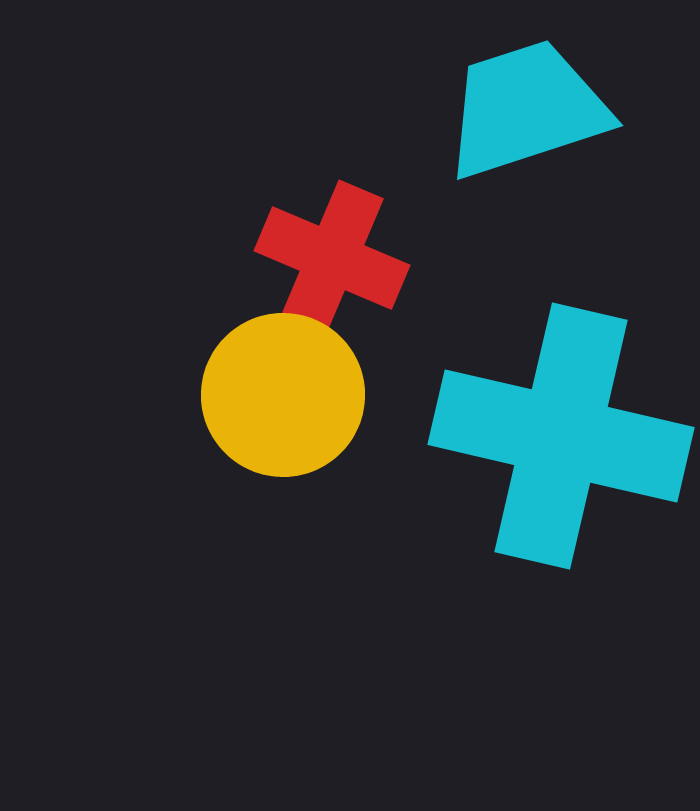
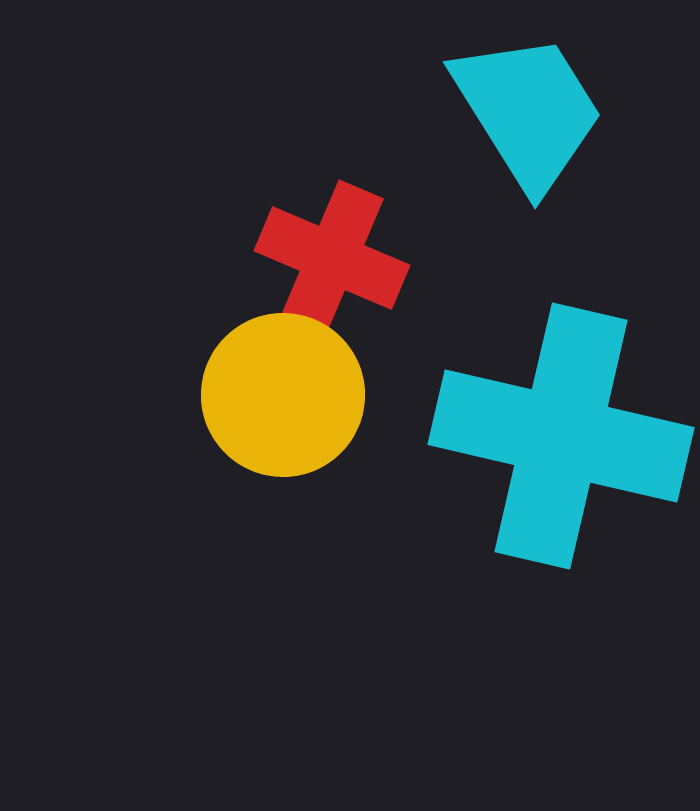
cyan trapezoid: moved 2 px right, 2 px down; rotated 76 degrees clockwise
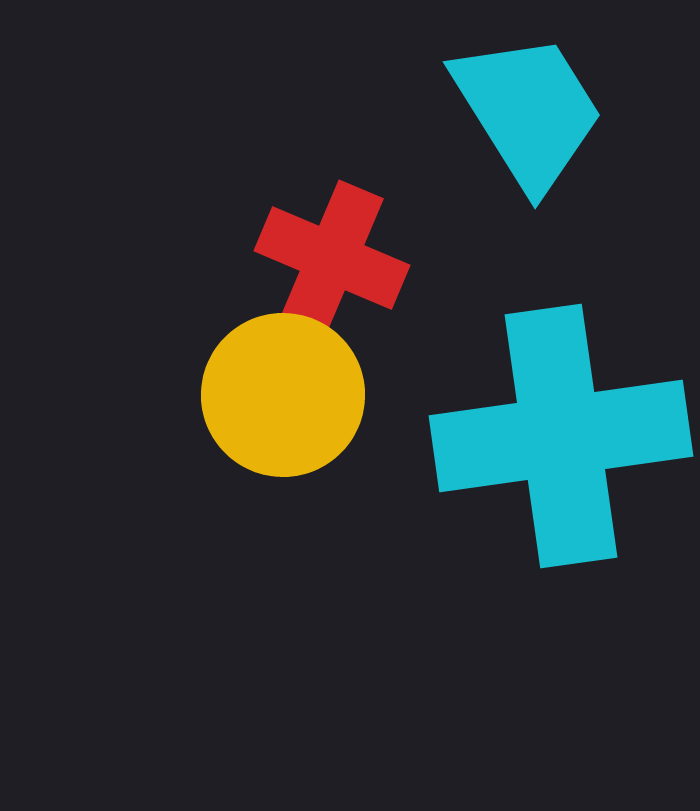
cyan cross: rotated 21 degrees counterclockwise
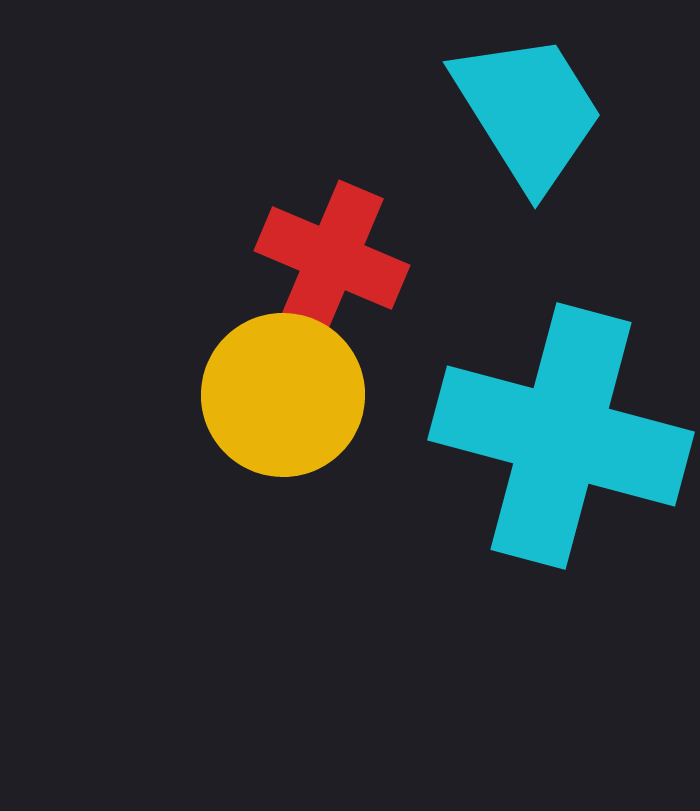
cyan cross: rotated 23 degrees clockwise
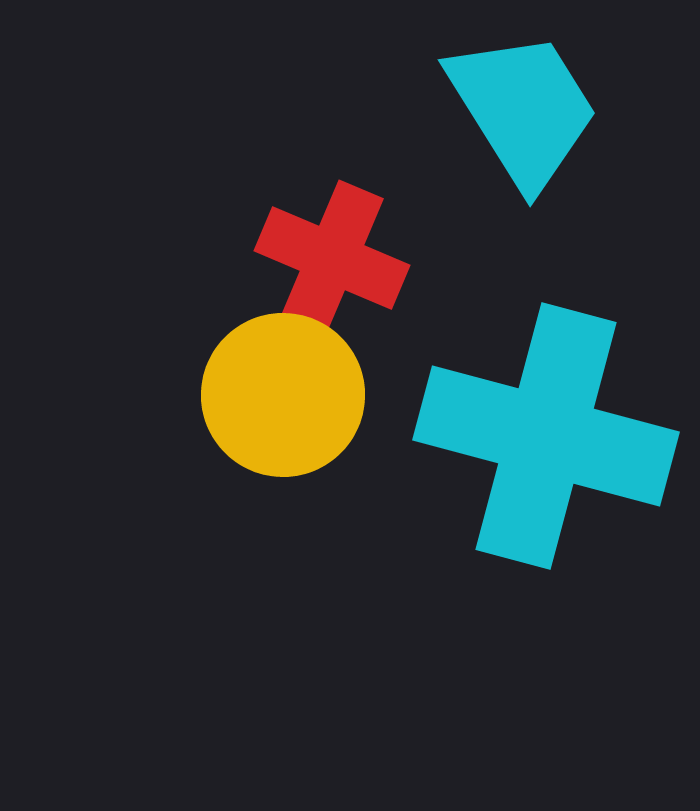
cyan trapezoid: moved 5 px left, 2 px up
cyan cross: moved 15 px left
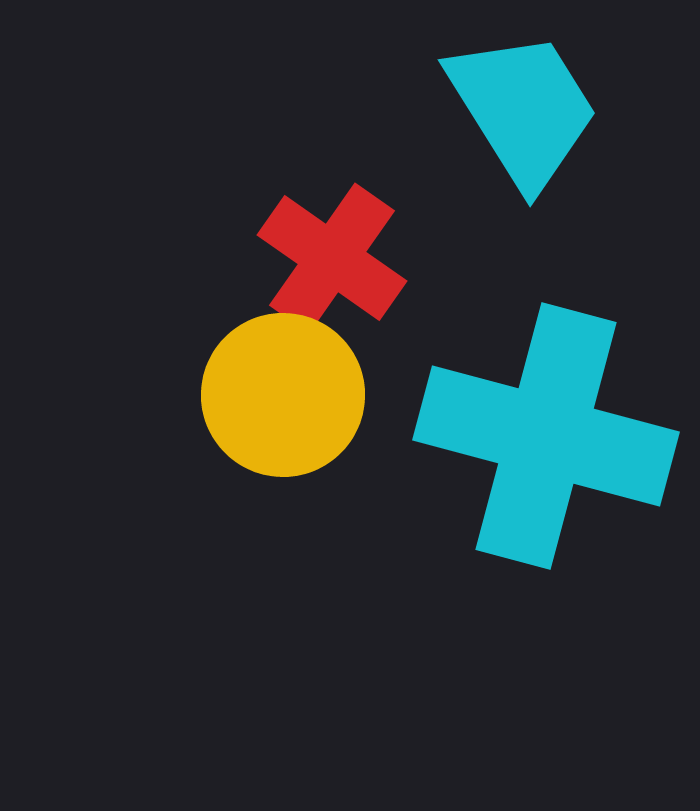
red cross: rotated 12 degrees clockwise
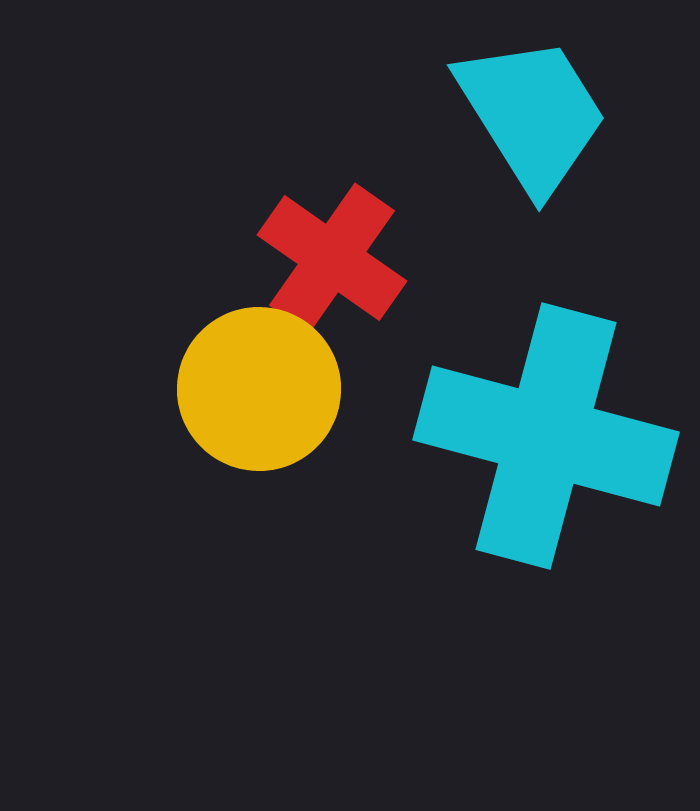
cyan trapezoid: moved 9 px right, 5 px down
yellow circle: moved 24 px left, 6 px up
